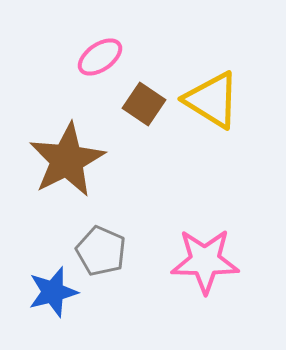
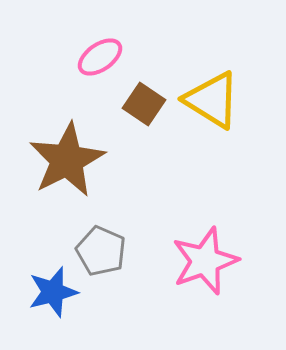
pink star: rotated 20 degrees counterclockwise
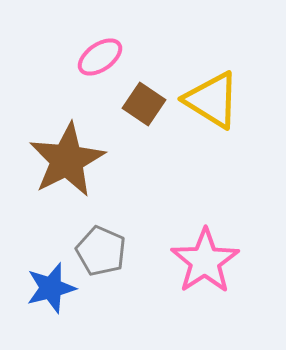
pink star: rotated 14 degrees counterclockwise
blue star: moved 2 px left, 4 px up
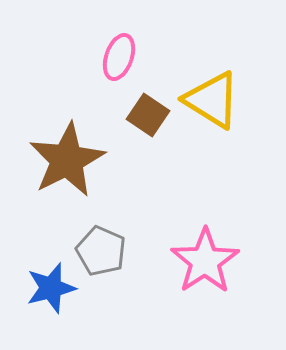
pink ellipse: moved 19 px right; rotated 36 degrees counterclockwise
brown square: moved 4 px right, 11 px down
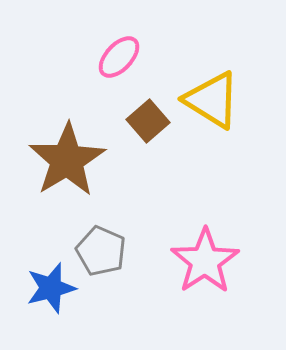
pink ellipse: rotated 24 degrees clockwise
brown square: moved 6 px down; rotated 15 degrees clockwise
brown star: rotated 4 degrees counterclockwise
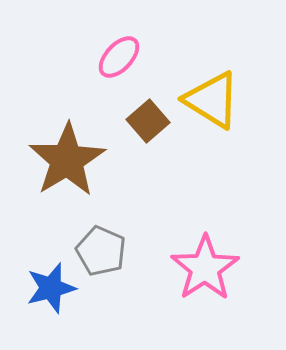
pink star: moved 7 px down
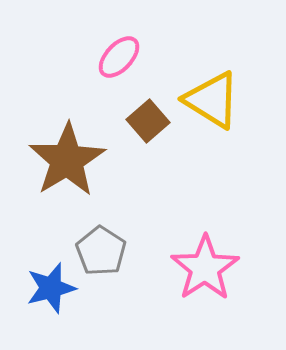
gray pentagon: rotated 9 degrees clockwise
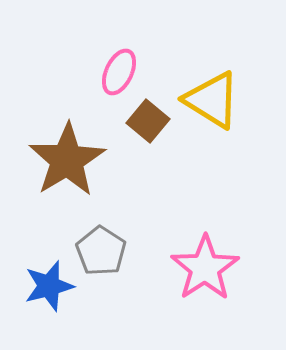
pink ellipse: moved 15 px down; rotated 18 degrees counterclockwise
brown square: rotated 9 degrees counterclockwise
blue star: moved 2 px left, 2 px up
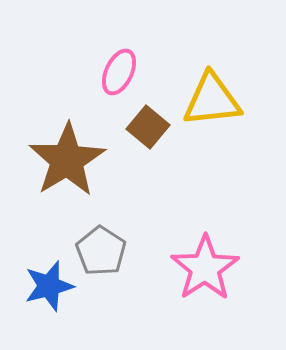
yellow triangle: rotated 38 degrees counterclockwise
brown square: moved 6 px down
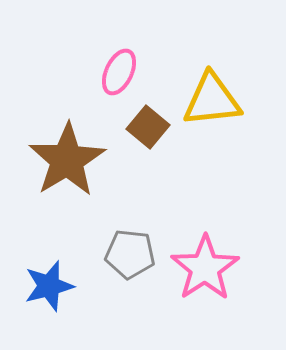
gray pentagon: moved 29 px right, 3 px down; rotated 27 degrees counterclockwise
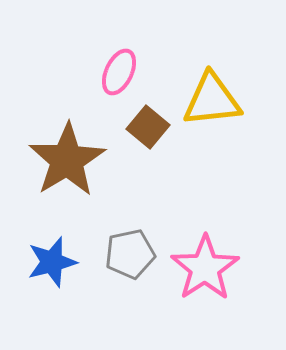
gray pentagon: rotated 18 degrees counterclockwise
blue star: moved 3 px right, 24 px up
